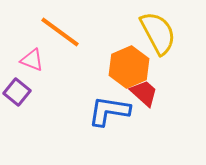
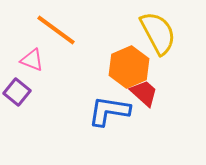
orange line: moved 4 px left, 2 px up
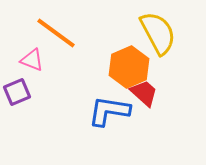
orange line: moved 3 px down
purple square: rotated 28 degrees clockwise
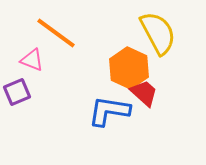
orange hexagon: moved 1 px down; rotated 12 degrees counterclockwise
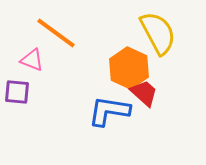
purple square: rotated 28 degrees clockwise
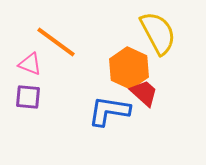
orange line: moved 9 px down
pink triangle: moved 2 px left, 4 px down
purple square: moved 11 px right, 5 px down
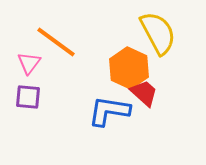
pink triangle: moved 1 px left, 1 px up; rotated 45 degrees clockwise
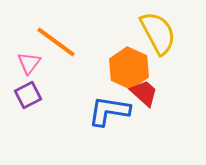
purple square: moved 2 px up; rotated 32 degrees counterclockwise
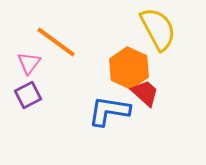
yellow semicircle: moved 4 px up
red trapezoid: moved 1 px right
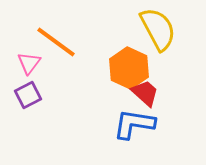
blue L-shape: moved 25 px right, 13 px down
